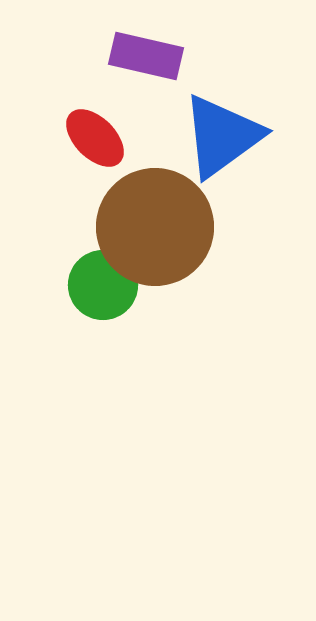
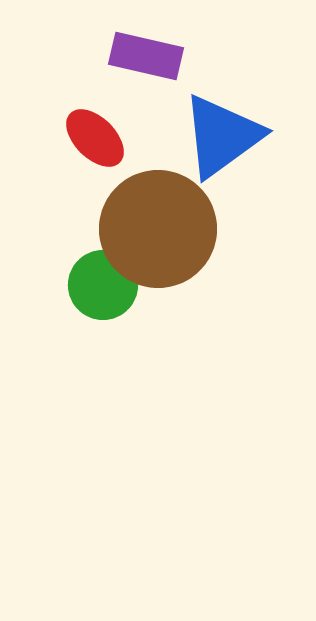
brown circle: moved 3 px right, 2 px down
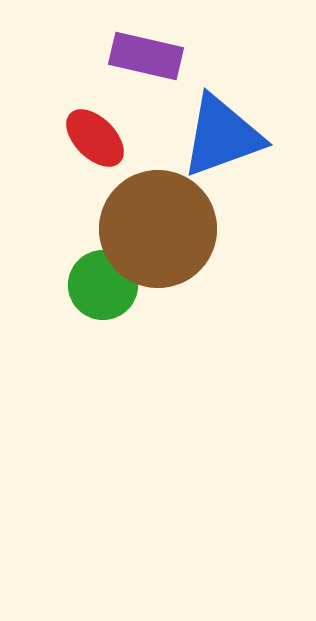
blue triangle: rotated 16 degrees clockwise
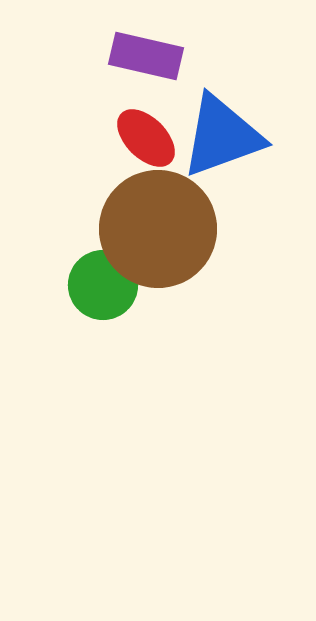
red ellipse: moved 51 px right
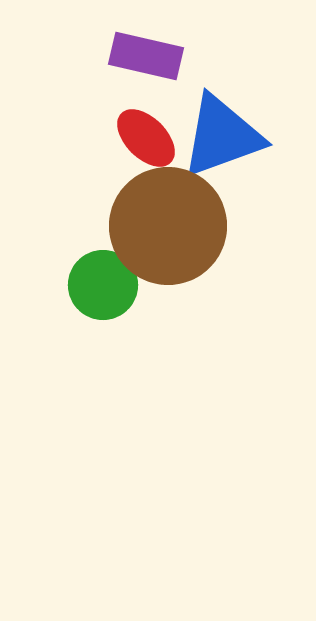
brown circle: moved 10 px right, 3 px up
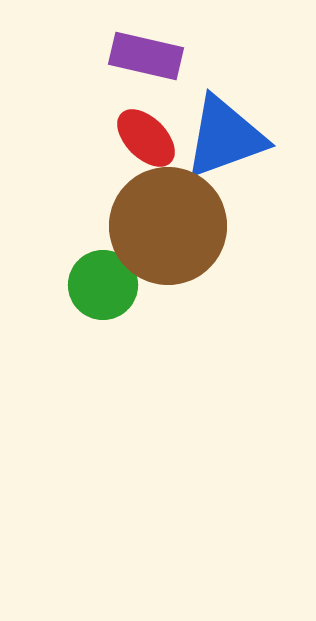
blue triangle: moved 3 px right, 1 px down
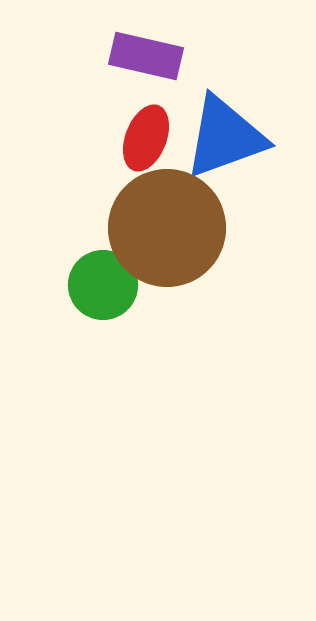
red ellipse: rotated 66 degrees clockwise
brown circle: moved 1 px left, 2 px down
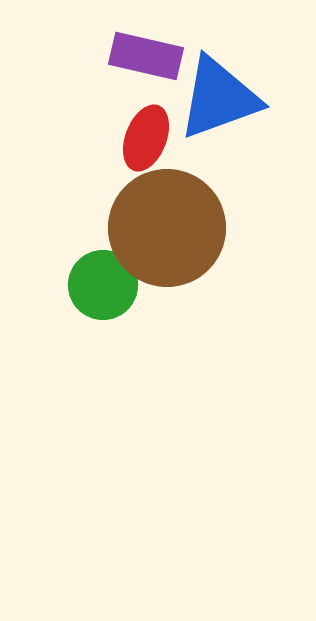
blue triangle: moved 6 px left, 39 px up
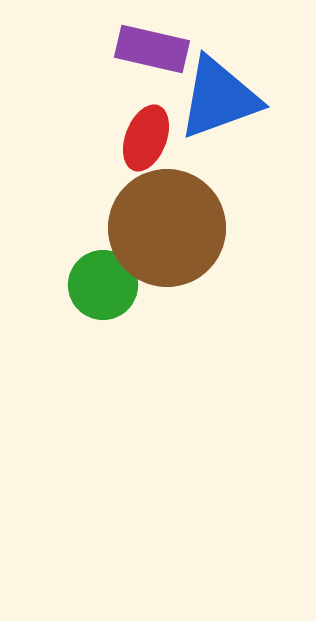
purple rectangle: moved 6 px right, 7 px up
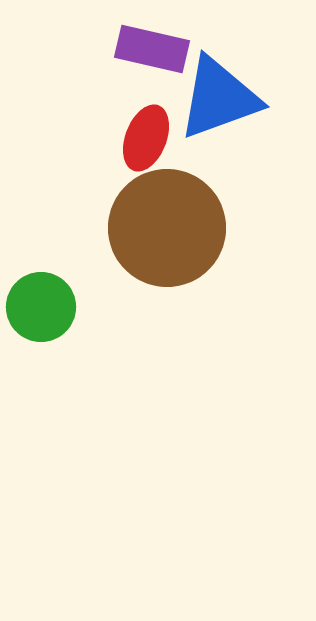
green circle: moved 62 px left, 22 px down
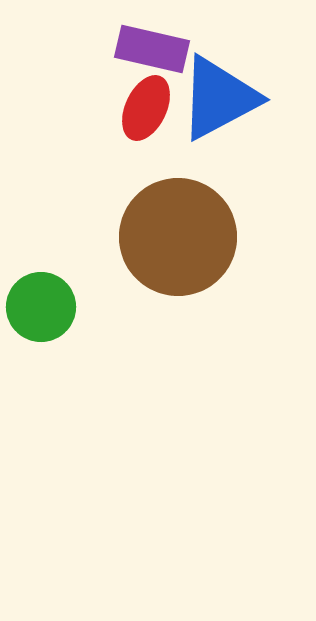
blue triangle: rotated 8 degrees counterclockwise
red ellipse: moved 30 px up; rotated 4 degrees clockwise
brown circle: moved 11 px right, 9 px down
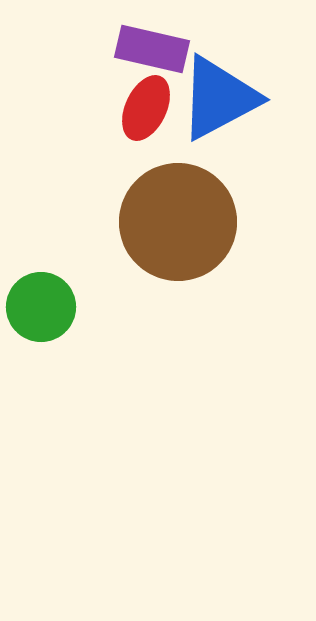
brown circle: moved 15 px up
